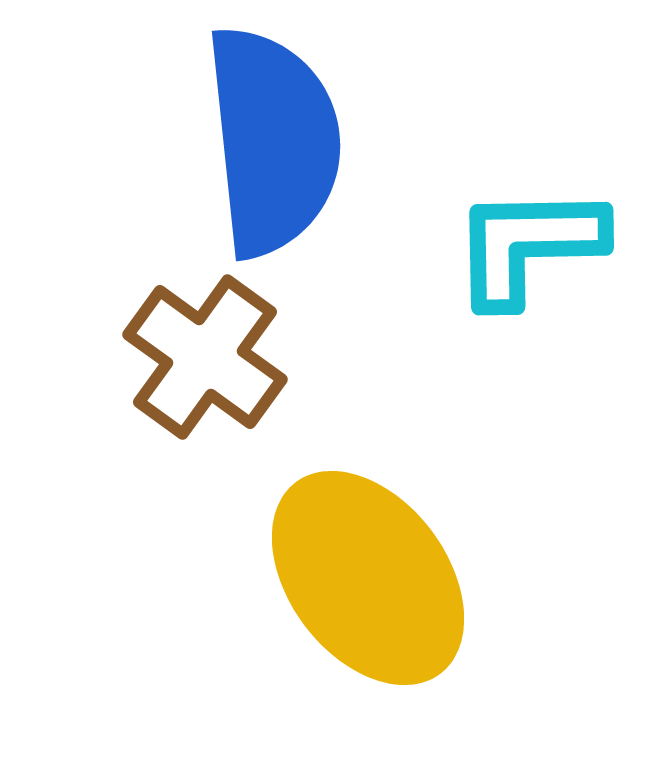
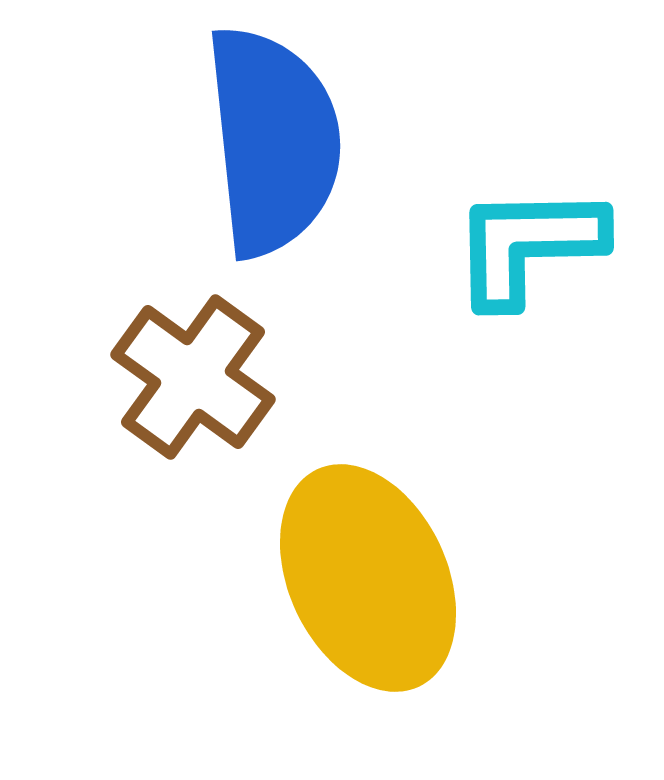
brown cross: moved 12 px left, 20 px down
yellow ellipse: rotated 12 degrees clockwise
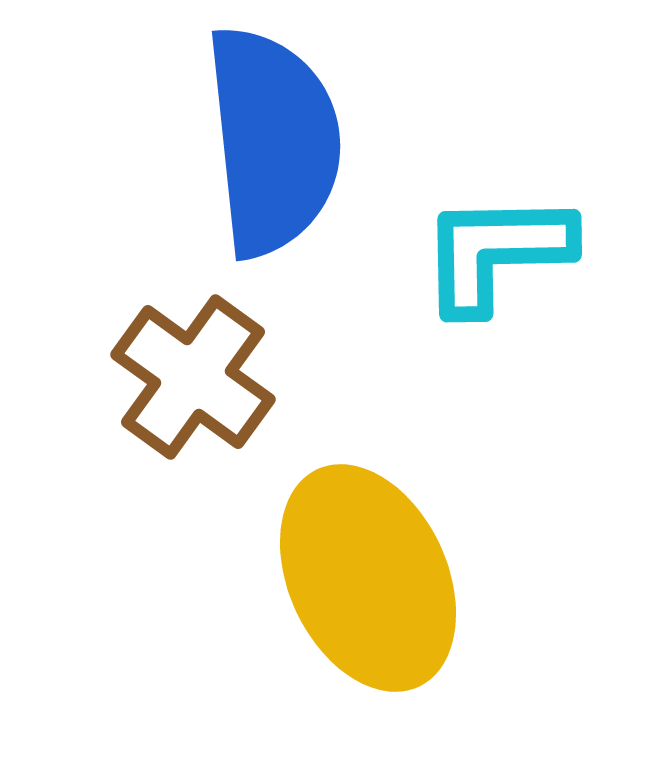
cyan L-shape: moved 32 px left, 7 px down
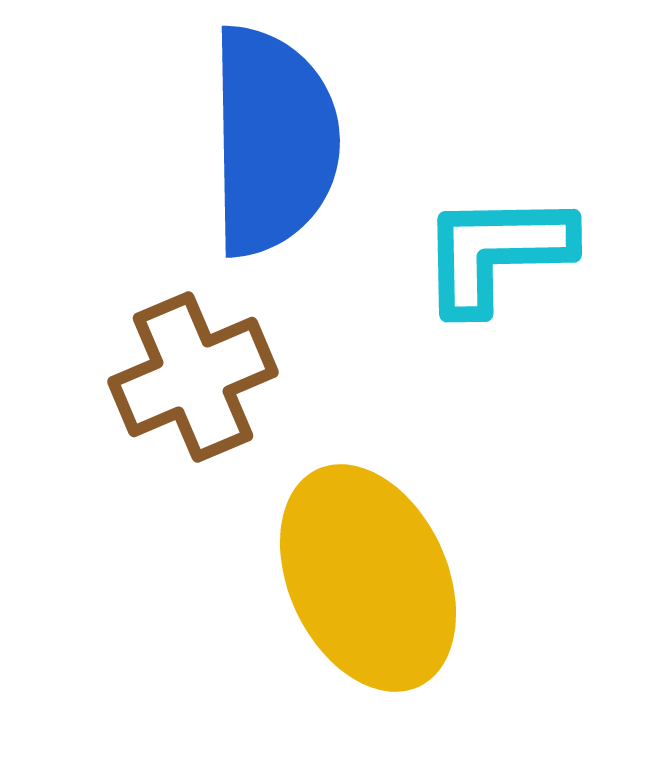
blue semicircle: rotated 5 degrees clockwise
brown cross: rotated 31 degrees clockwise
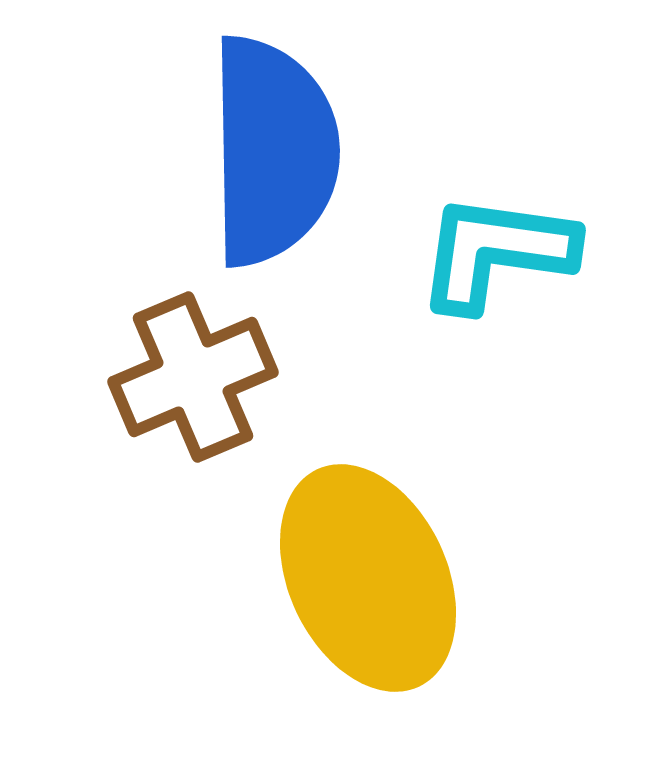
blue semicircle: moved 10 px down
cyan L-shape: rotated 9 degrees clockwise
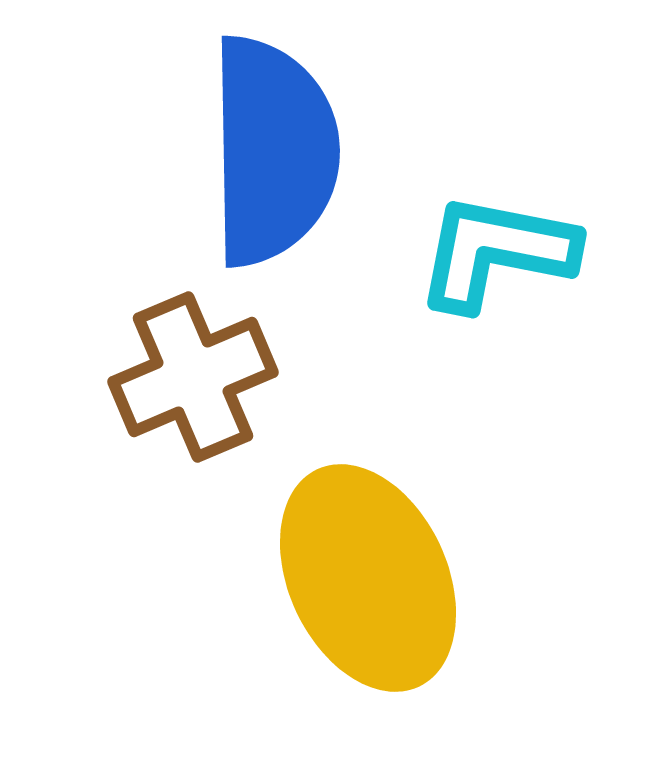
cyan L-shape: rotated 3 degrees clockwise
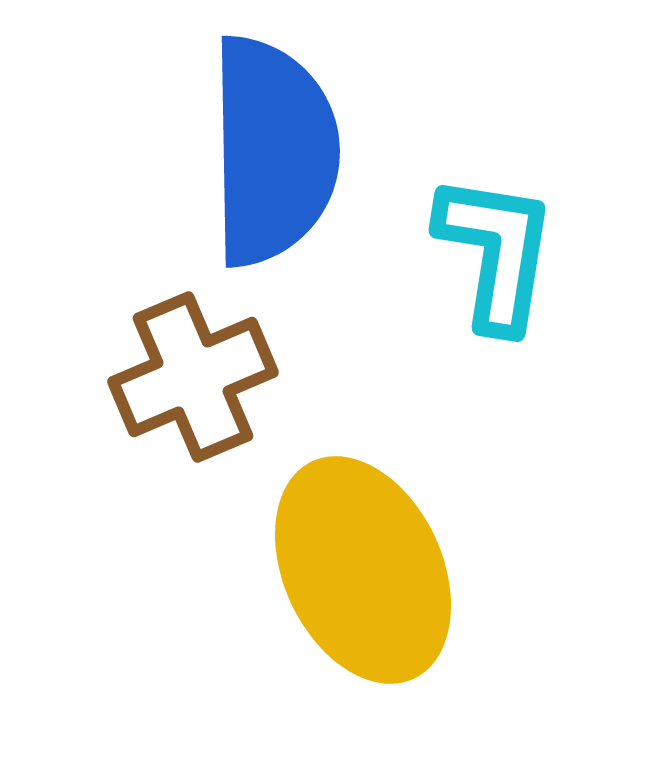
cyan L-shape: rotated 88 degrees clockwise
yellow ellipse: moved 5 px left, 8 px up
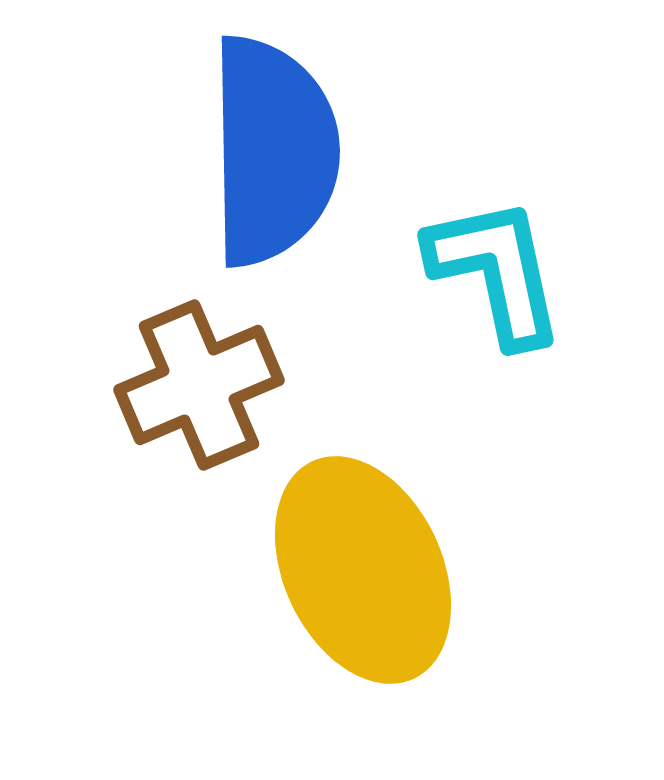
cyan L-shape: moved 19 px down; rotated 21 degrees counterclockwise
brown cross: moved 6 px right, 8 px down
